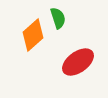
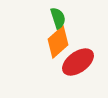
orange diamond: moved 25 px right, 7 px down
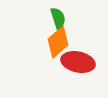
red ellipse: rotated 48 degrees clockwise
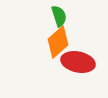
green semicircle: moved 1 px right, 2 px up
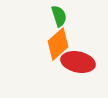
orange diamond: moved 2 px down
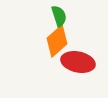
orange diamond: moved 1 px left, 3 px up
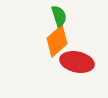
red ellipse: moved 1 px left
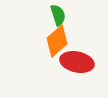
green semicircle: moved 1 px left, 1 px up
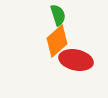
red ellipse: moved 1 px left, 2 px up
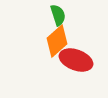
red ellipse: rotated 8 degrees clockwise
